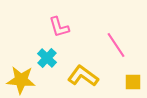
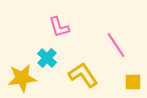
yellow L-shape: moved 1 px up; rotated 20 degrees clockwise
yellow star: moved 1 px right, 2 px up; rotated 12 degrees counterclockwise
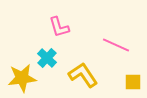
pink line: rotated 32 degrees counterclockwise
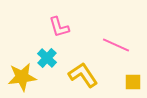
yellow star: moved 1 px up
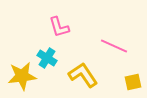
pink line: moved 2 px left, 1 px down
cyan cross: rotated 12 degrees counterclockwise
yellow star: moved 1 px up
yellow square: rotated 12 degrees counterclockwise
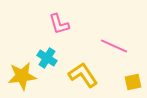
pink L-shape: moved 3 px up
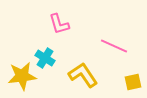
cyan cross: moved 2 px left
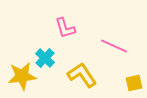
pink L-shape: moved 6 px right, 4 px down
cyan cross: rotated 12 degrees clockwise
yellow L-shape: moved 1 px left
yellow square: moved 1 px right, 1 px down
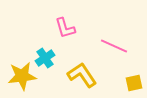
cyan cross: rotated 12 degrees clockwise
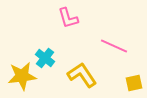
pink L-shape: moved 3 px right, 10 px up
cyan cross: rotated 18 degrees counterclockwise
